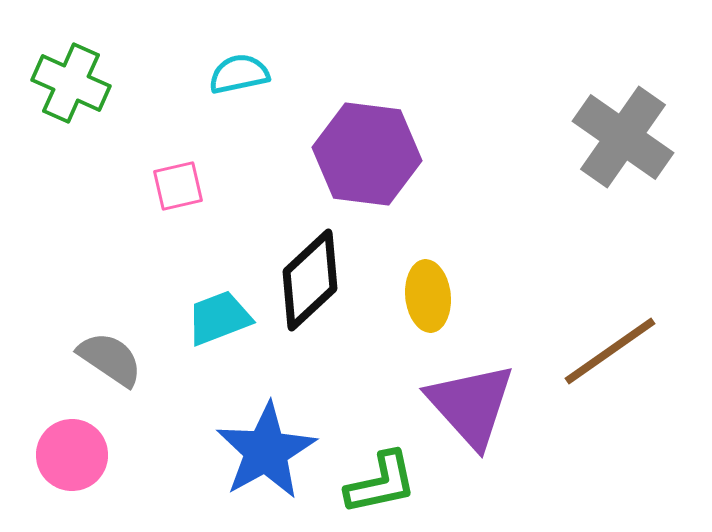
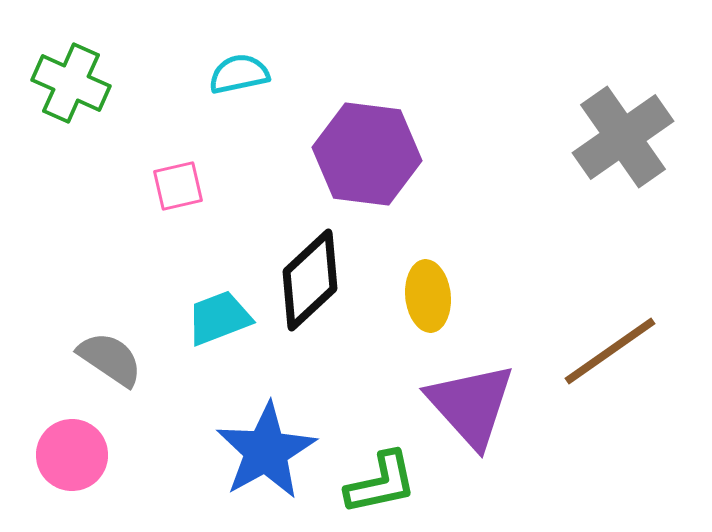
gray cross: rotated 20 degrees clockwise
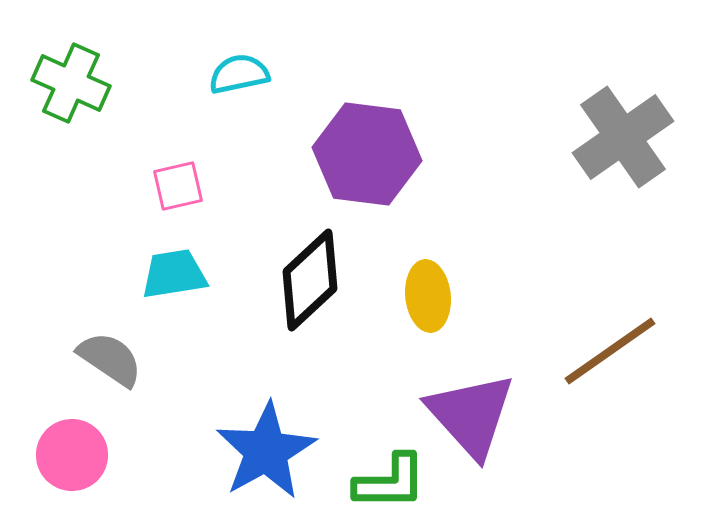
cyan trapezoid: moved 45 px left, 44 px up; rotated 12 degrees clockwise
purple triangle: moved 10 px down
green L-shape: moved 9 px right, 1 px up; rotated 12 degrees clockwise
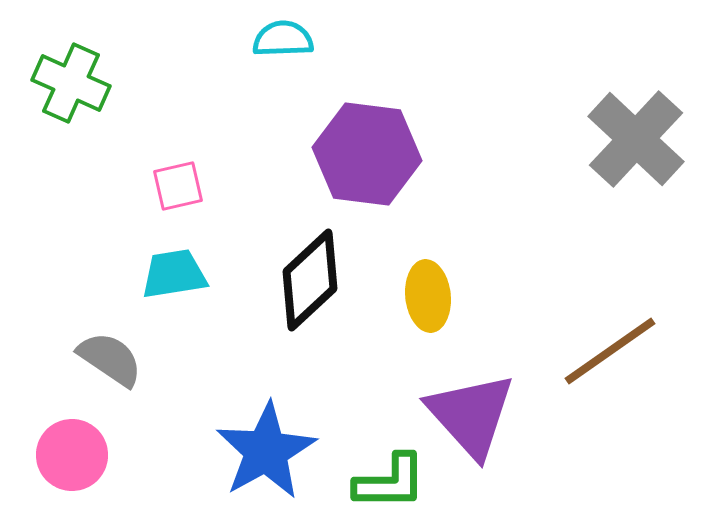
cyan semicircle: moved 44 px right, 35 px up; rotated 10 degrees clockwise
gray cross: moved 13 px right, 2 px down; rotated 12 degrees counterclockwise
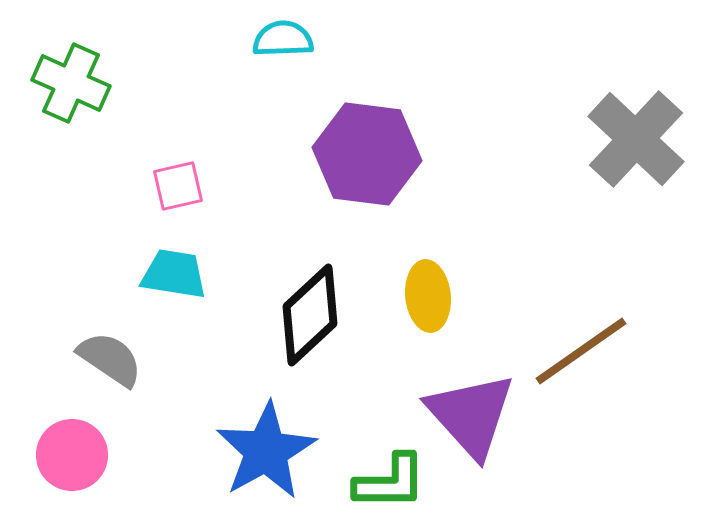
cyan trapezoid: rotated 18 degrees clockwise
black diamond: moved 35 px down
brown line: moved 29 px left
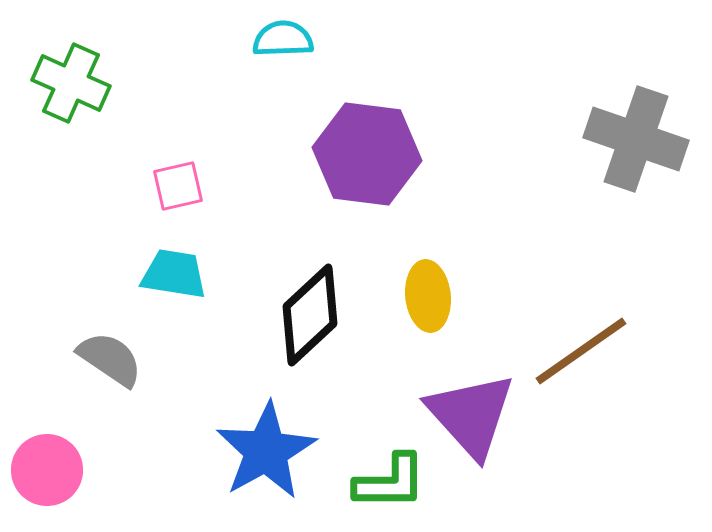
gray cross: rotated 24 degrees counterclockwise
pink circle: moved 25 px left, 15 px down
